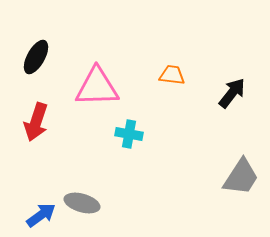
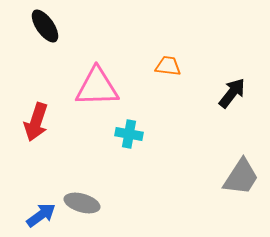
black ellipse: moved 9 px right, 31 px up; rotated 64 degrees counterclockwise
orange trapezoid: moved 4 px left, 9 px up
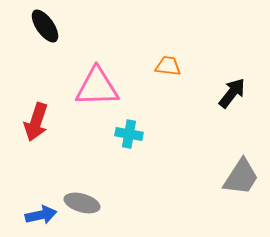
blue arrow: rotated 24 degrees clockwise
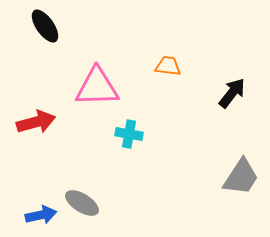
red arrow: rotated 123 degrees counterclockwise
gray ellipse: rotated 16 degrees clockwise
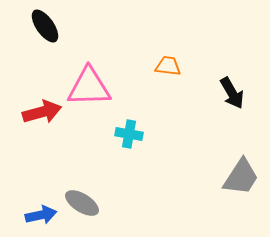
pink triangle: moved 8 px left
black arrow: rotated 112 degrees clockwise
red arrow: moved 6 px right, 10 px up
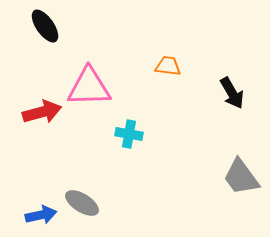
gray trapezoid: rotated 111 degrees clockwise
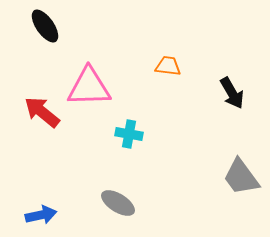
red arrow: rotated 126 degrees counterclockwise
gray ellipse: moved 36 px right
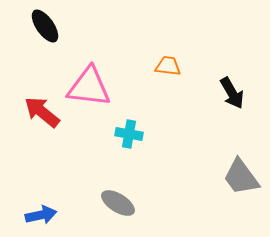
pink triangle: rotated 9 degrees clockwise
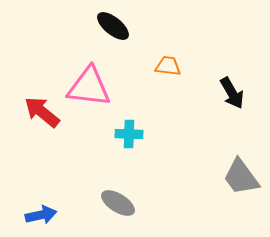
black ellipse: moved 68 px right; rotated 16 degrees counterclockwise
cyan cross: rotated 8 degrees counterclockwise
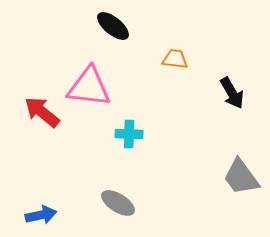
orange trapezoid: moved 7 px right, 7 px up
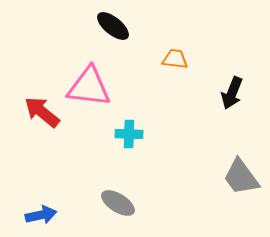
black arrow: rotated 52 degrees clockwise
